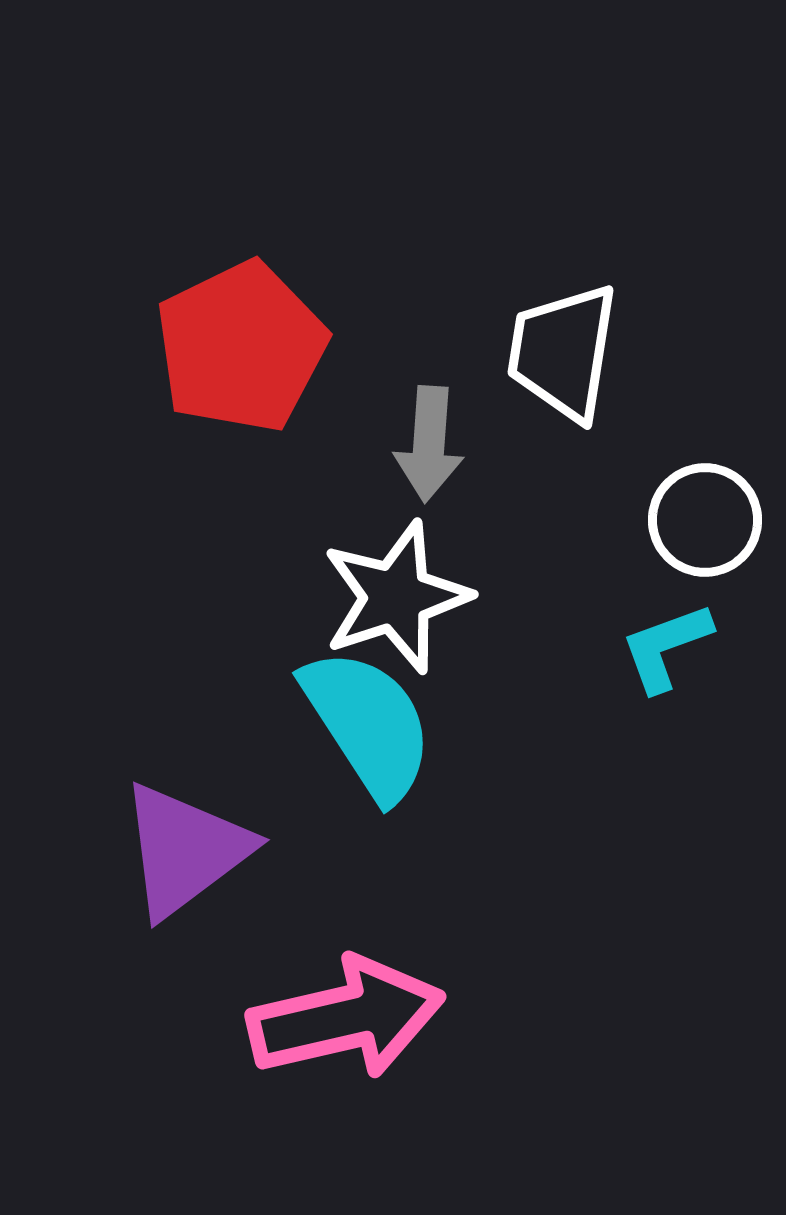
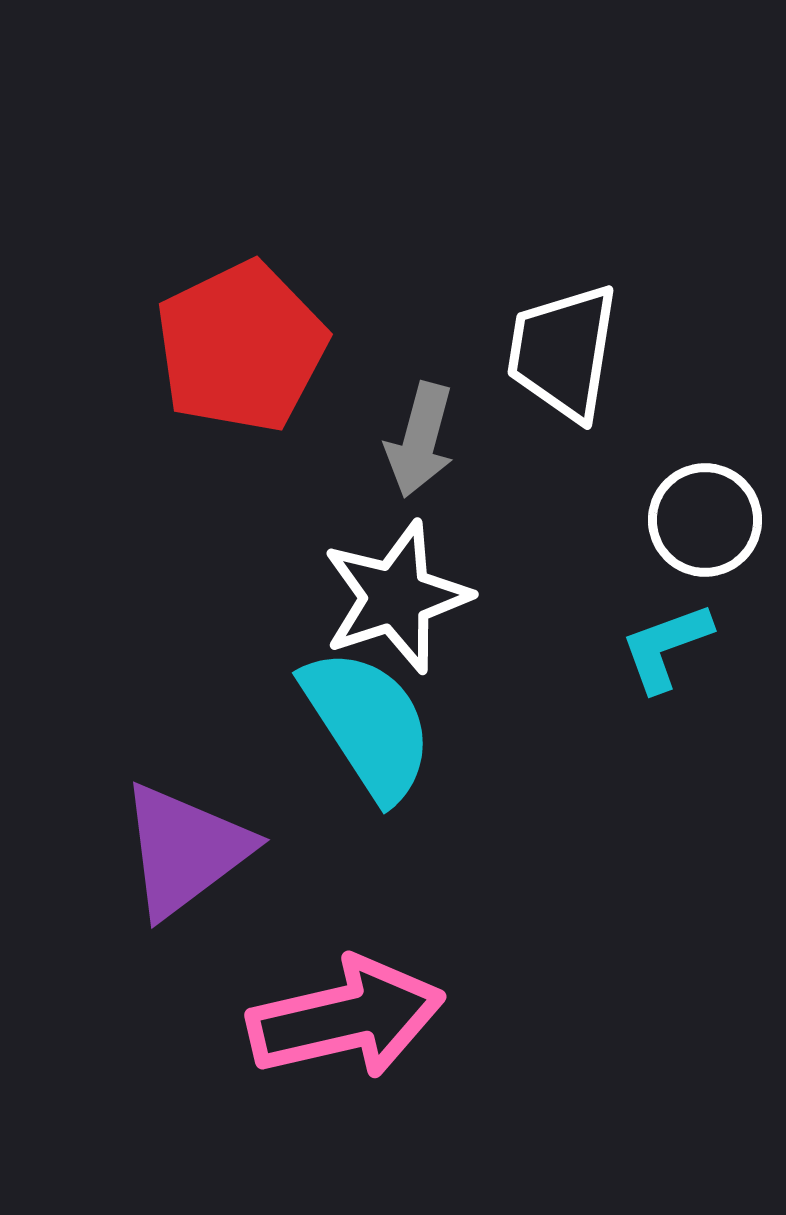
gray arrow: moved 9 px left, 4 px up; rotated 11 degrees clockwise
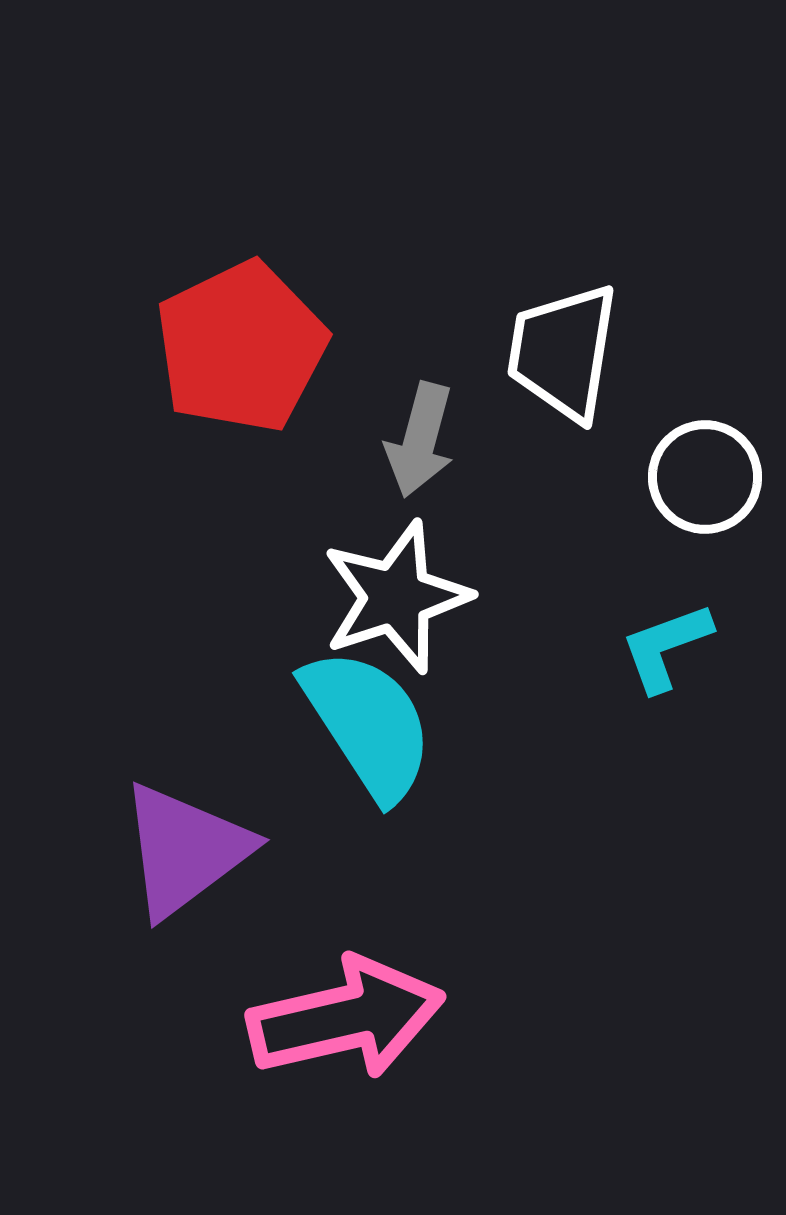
white circle: moved 43 px up
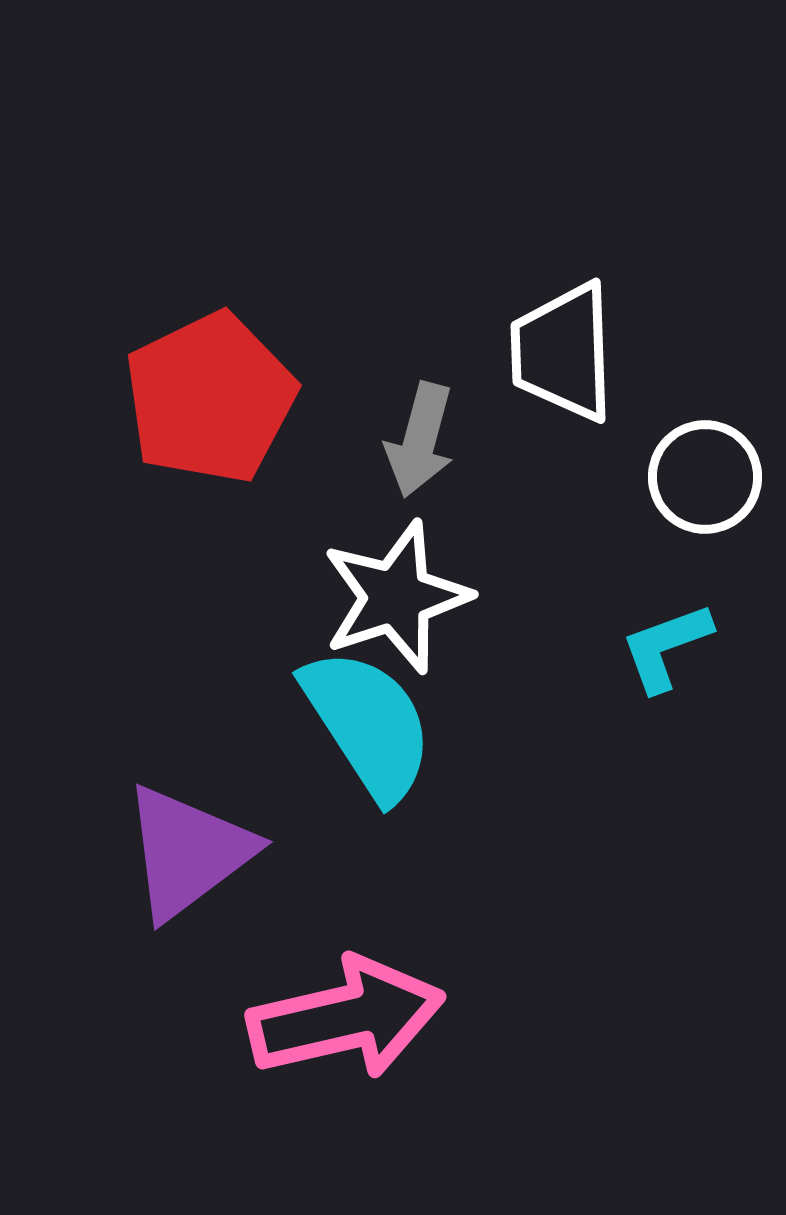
red pentagon: moved 31 px left, 51 px down
white trapezoid: rotated 11 degrees counterclockwise
purple triangle: moved 3 px right, 2 px down
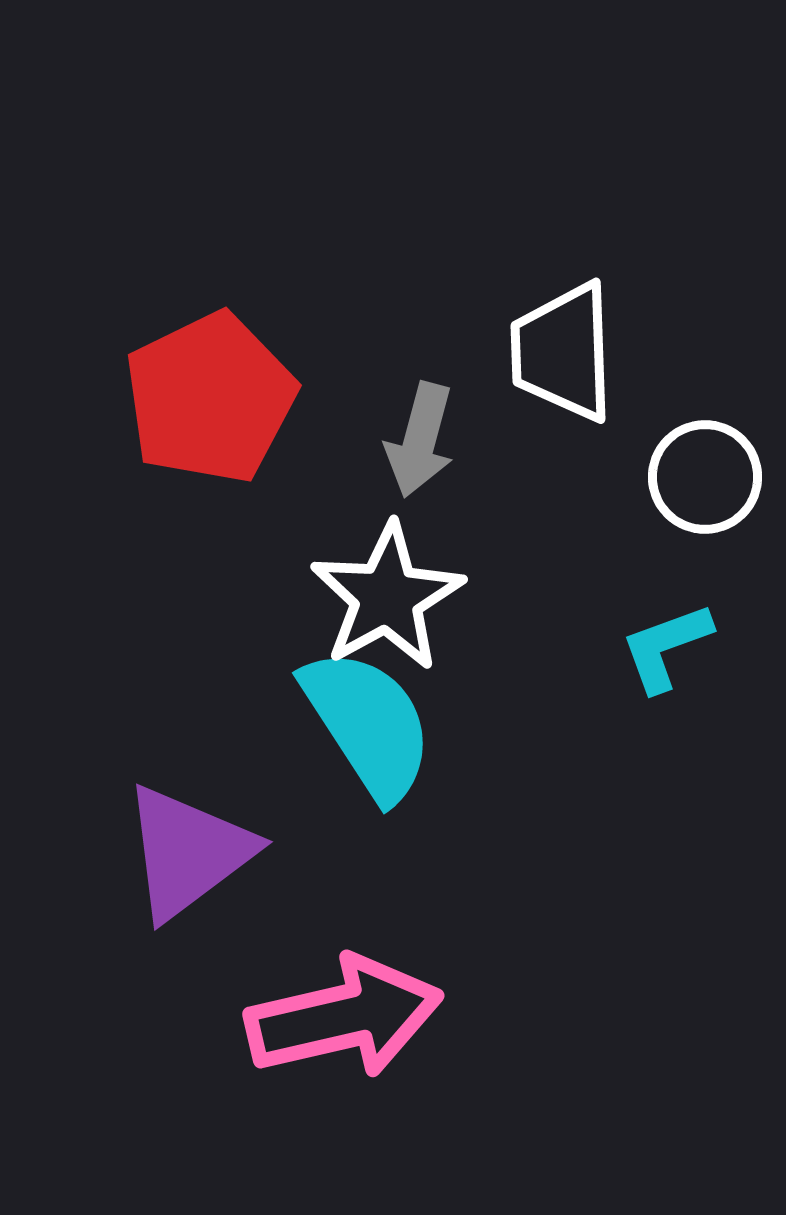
white star: moved 9 px left; rotated 11 degrees counterclockwise
pink arrow: moved 2 px left, 1 px up
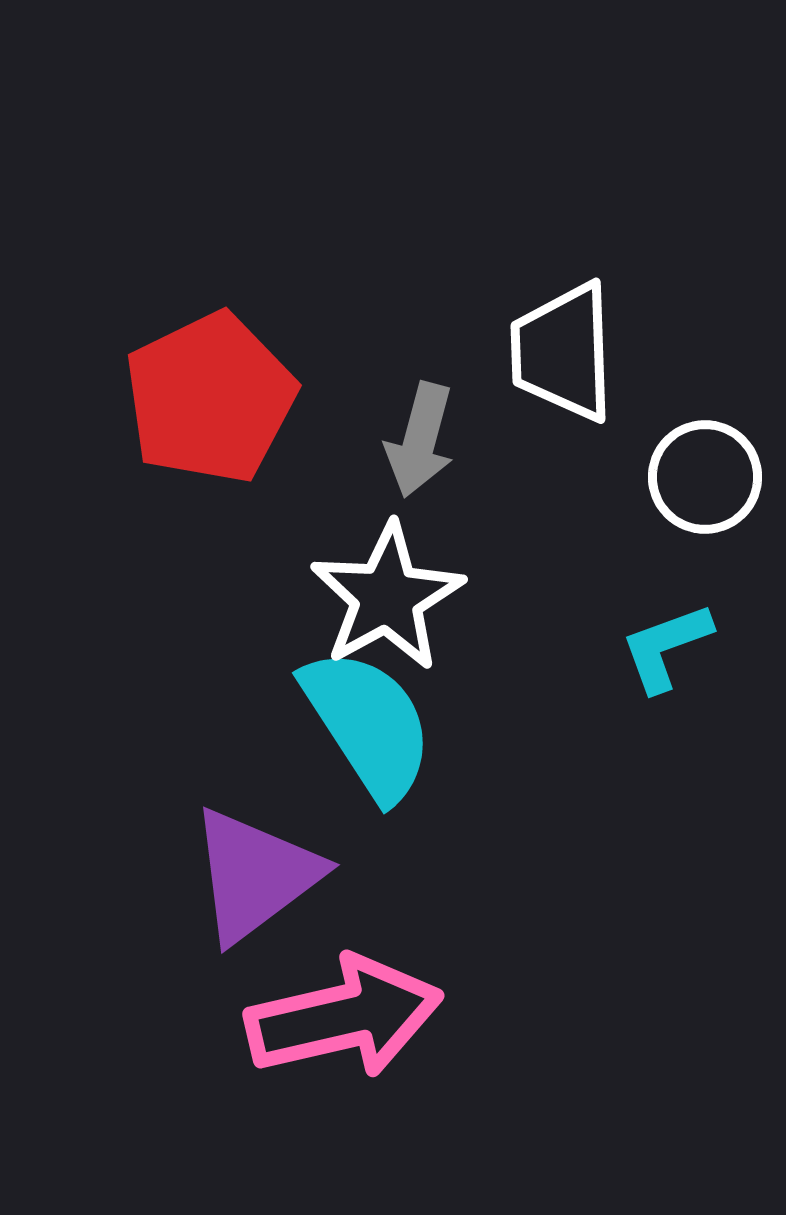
purple triangle: moved 67 px right, 23 px down
